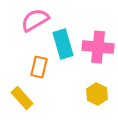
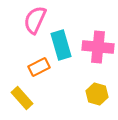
pink semicircle: rotated 36 degrees counterclockwise
cyan rectangle: moved 2 px left, 1 px down
orange rectangle: rotated 50 degrees clockwise
yellow hexagon: rotated 10 degrees counterclockwise
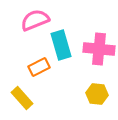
pink semicircle: rotated 44 degrees clockwise
pink cross: moved 1 px right, 2 px down
yellow hexagon: rotated 10 degrees counterclockwise
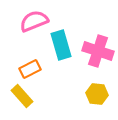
pink semicircle: moved 1 px left, 1 px down
pink cross: moved 1 px left, 2 px down; rotated 12 degrees clockwise
orange rectangle: moved 9 px left, 2 px down
yellow rectangle: moved 2 px up
